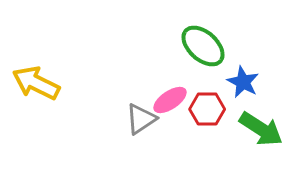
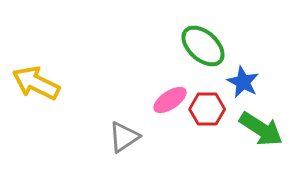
gray triangle: moved 17 px left, 18 px down
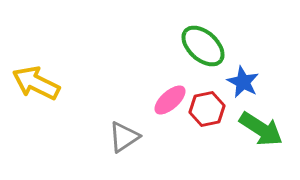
pink ellipse: rotated 8 degrees counterclockwise
red hexagon: rotated 12 degrees counterclockwise
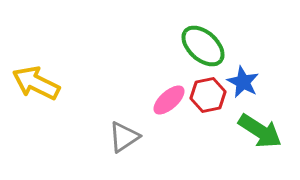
pink ellipse: moved 1 px left
red hexagon: moved 1 px right, 14 px up
green arrow: moved 1 px left, 2 px down
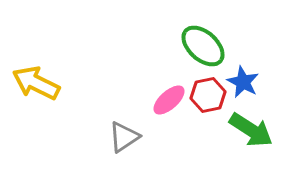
green arrow: moved 9 px left, 1 px up
